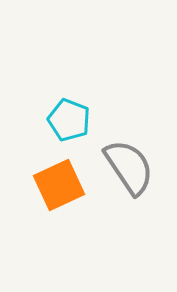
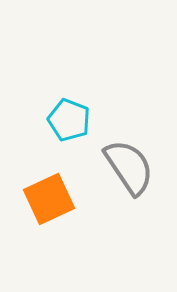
orange square: moved 10 px left, 14 px down
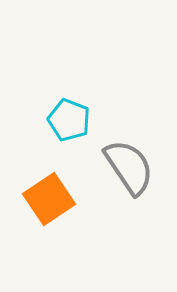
orange square: rotated 9 degrees counterclockwise
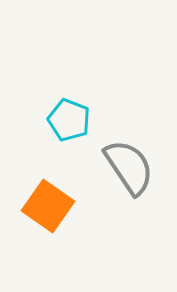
orange square: moved 1 px left, 7 px down; rotated 21 degrees counterclockwise
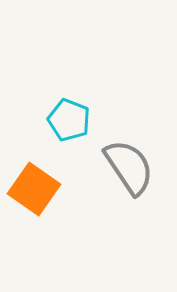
orange square: moved 14 px left, 17 px up
